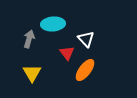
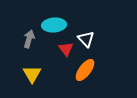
cyan ellipse: moved 1 px right, 1 px down
red triangle: moved 1 px left, 4 px up
yellow triangle: moved 1 px down
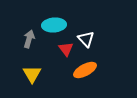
orange ellipse: rotated 25 degrees clockwise
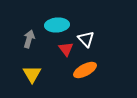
cyan ellipse: moved 3 px right
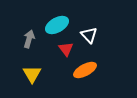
cyan ellipse: rotated 25 degrees counterclockwise
white triangle: moved 3 px right, 4 px up
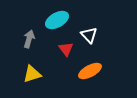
cyan ellipse: moved 5 px up
orange ellipse: moved 5 px right, 1 px down
yellow triangle: rotated 42 degrees clockwise
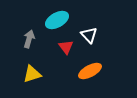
red triangle: moved 2 px up
